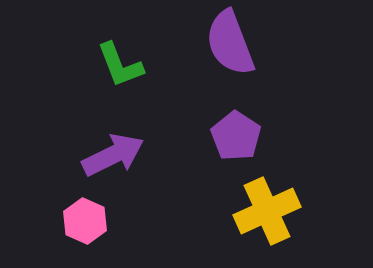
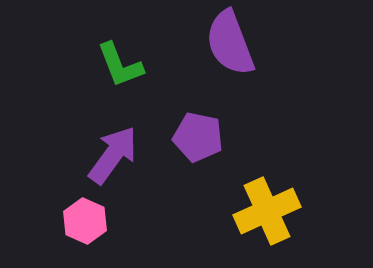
purple pentagon: moved 38 px left, 1 px down; rotated 21 degrees counterclockwise
purple arrow: rotated 28 degrees counterclockwise
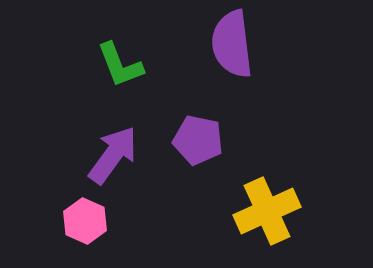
purple semicircle: moved 2 px right, 1 px down; rotated 14 degrees clockwise
purple pentagon: moved 3 px down
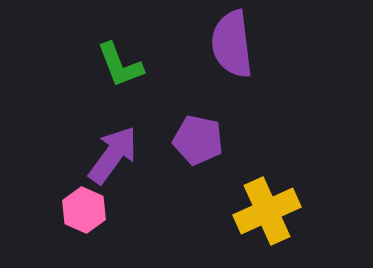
pink hexagon: moved 1 px left, 11 px up
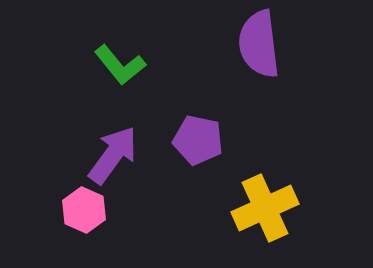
purple semicircle: moved 27 px right
green L-shape: rotated 18 degrees counterclockwise
yellow cross: moved 2 px left, 3 px up
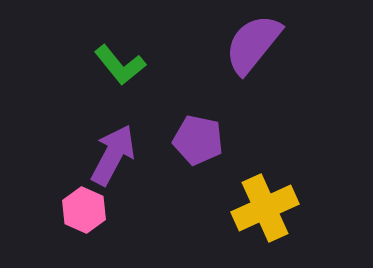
purple semicircle: moved 6 px left; rotated 46 degrees clockwise
purple arrow: rotated 8 degrees counterclockwise
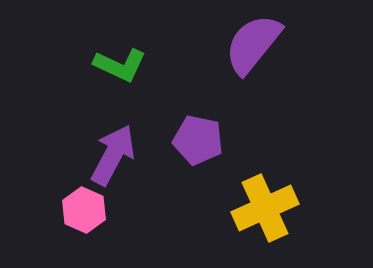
green L-shape: rotated 26 degrees counterclockwise
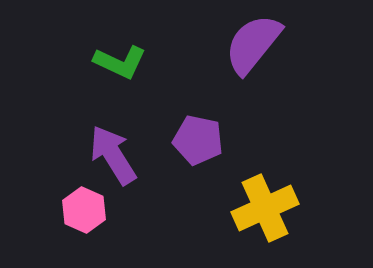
green L-shape: moved 3 px up
purple arrow: rotated 60 degrees counterclockwise
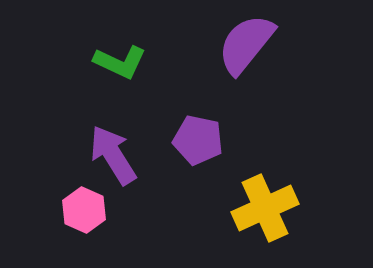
purple semicircle: moved 7 px left
